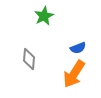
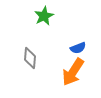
gray diamond: moved 1 px right, 1 px up
orange arrow: moved 1 px left, 2 px up
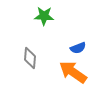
green star: rotated 30 degrees clockwise
orange arrow: rotated 92 degrees clockwise
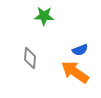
blue semicircle: moved 2 px right, 2 px down
orange arrow: moved 2 px right
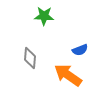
orange arrow: moved 7 px left, 3 px down
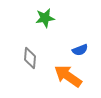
green star: moved 1 px right, 2 px down; rotated 12 degrees counterclockwise
orange arrow: moved 1 px down
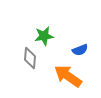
green star: moved 1 px left, 18 px down
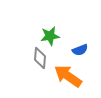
green star: moved 6 px right
gray diamond: moved 10 px right
